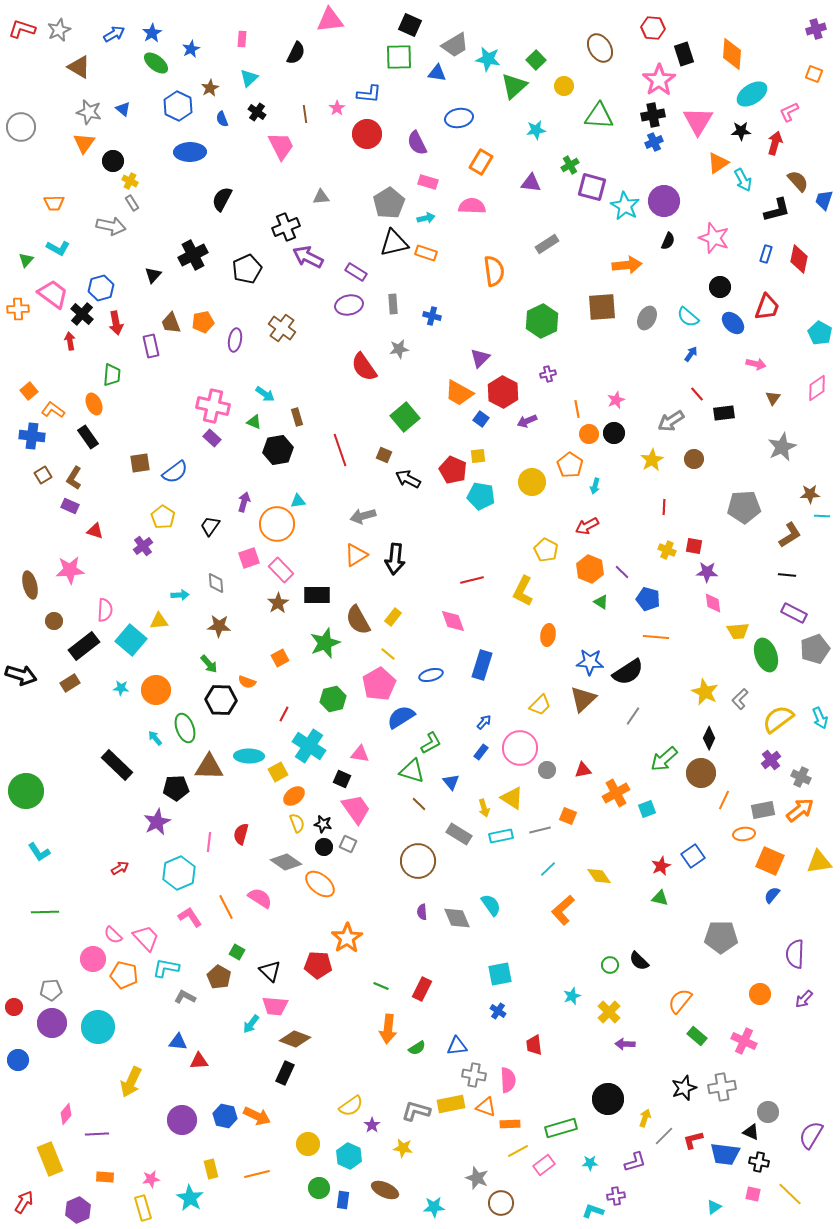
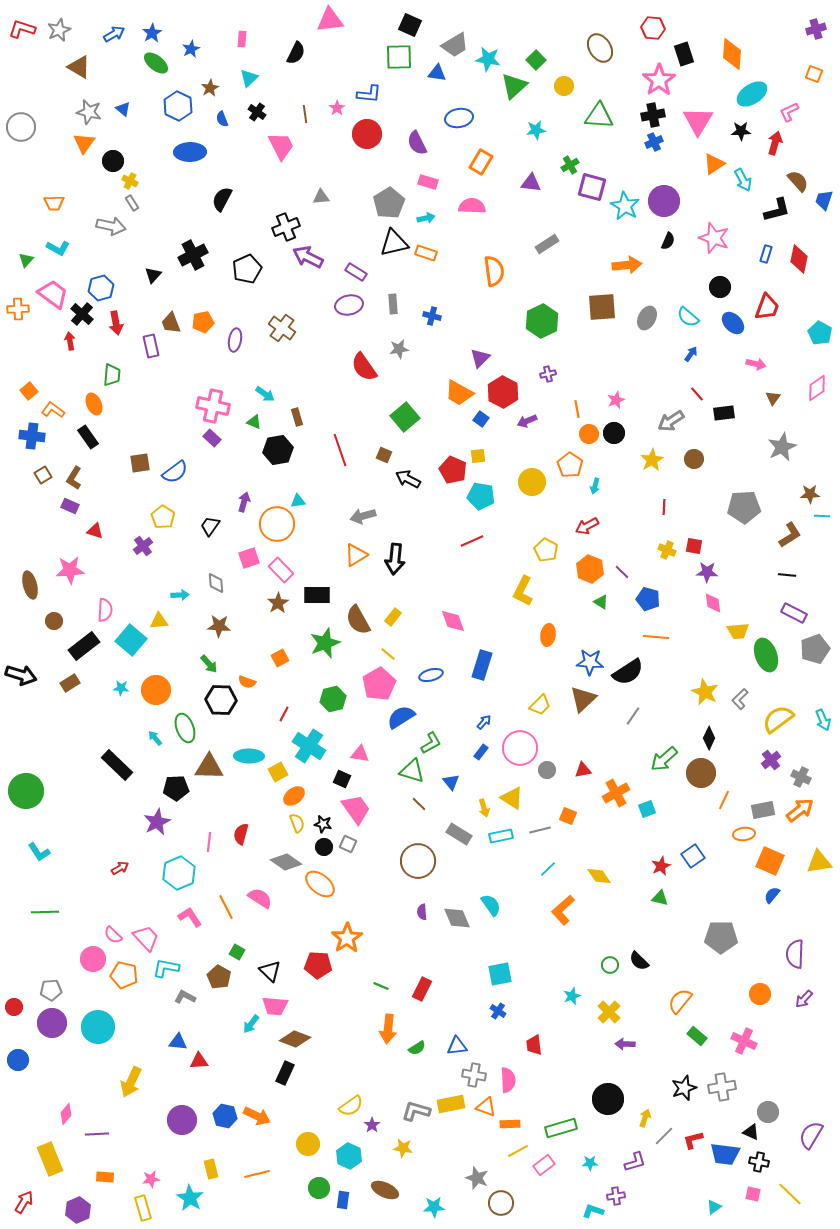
orange triangle at (718, 163): moved 4 px left, 1 px down
red line at (472, 580): moved 39 px up; rotated 10 degrees counterclockwise
cyan arrow at (820, 718): moved 3 px right, 2 px down
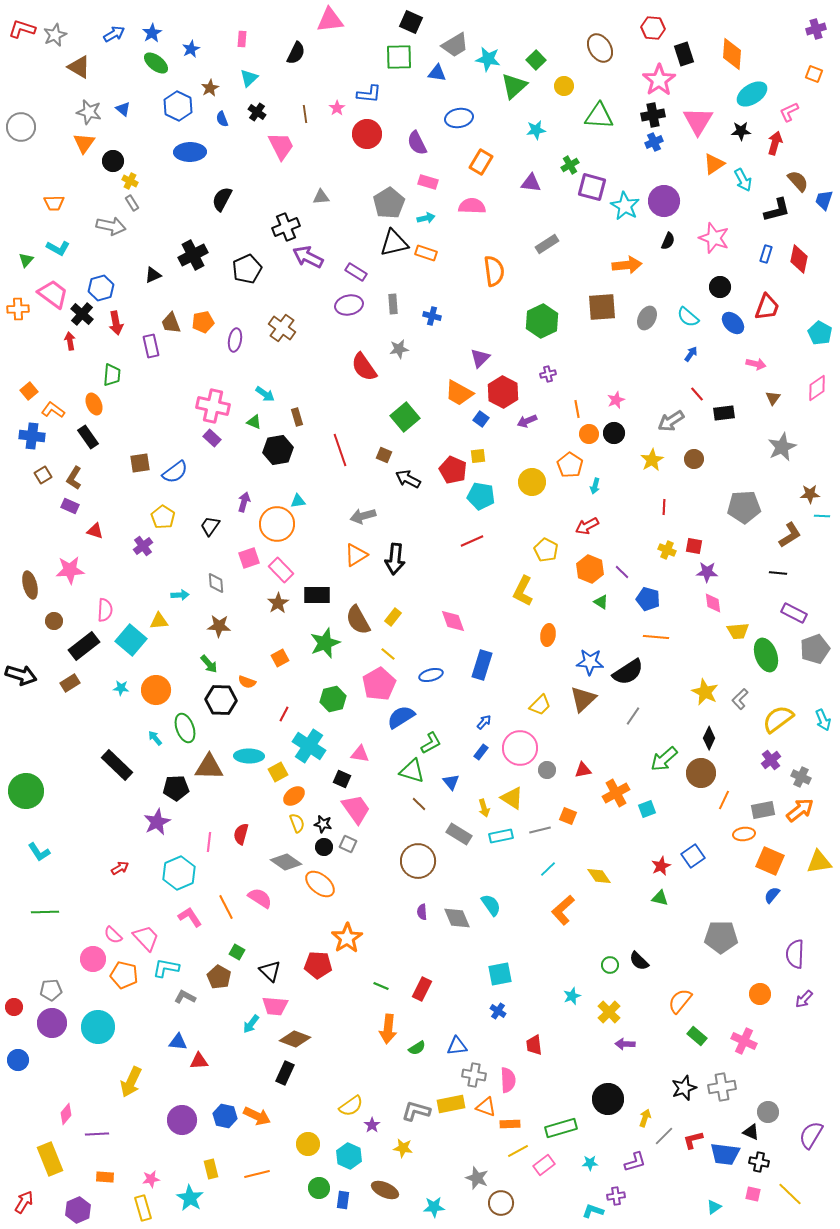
black square at (410, 25): moved 1 px right, 3 px up
gray star at (59, 30): moved 4 px left, 5 px down
black triangle at (153, 275): rotated 24 degrees clockwise
black line at (787, 575): moved 9 px left, 2 px up
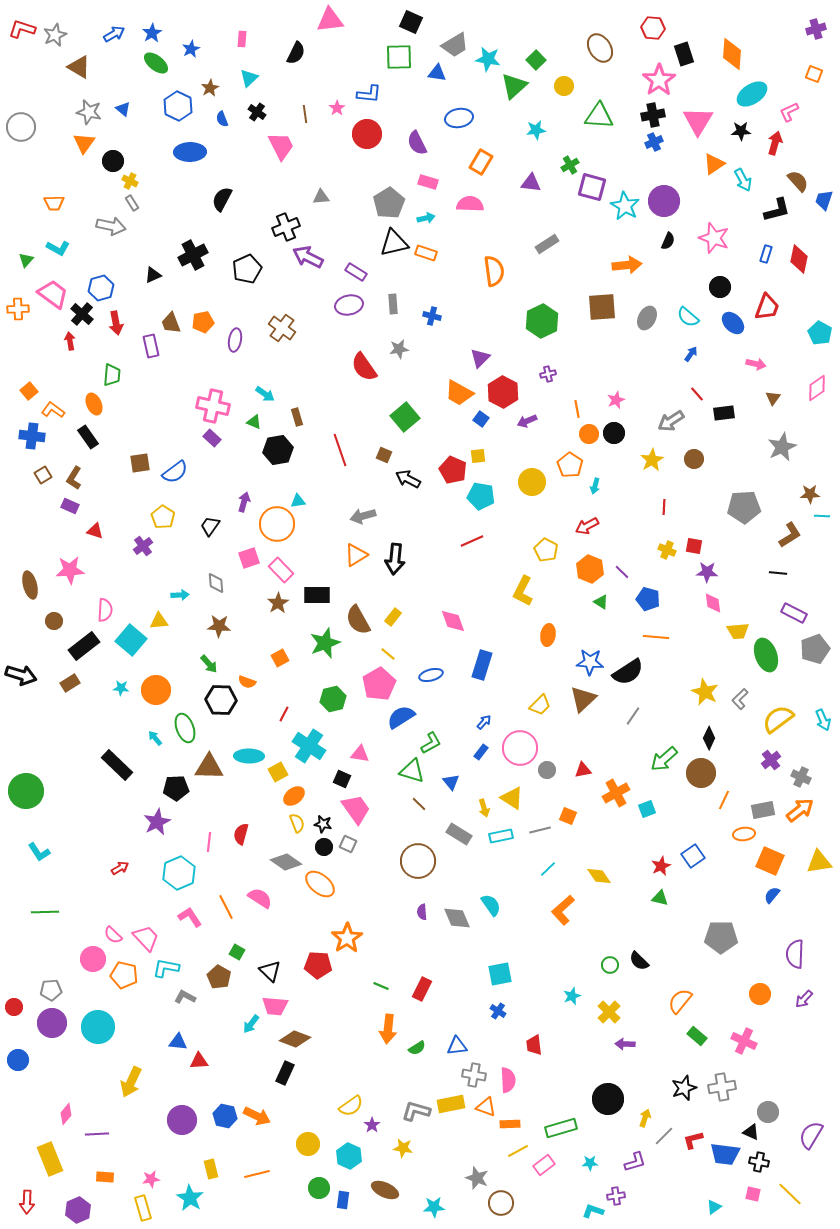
pink semicircle at (472, 206): moved 2 px left, 2 px up
red arrow at (24, 1202): moved 3 px right; rotated 150 degrees clockwise
